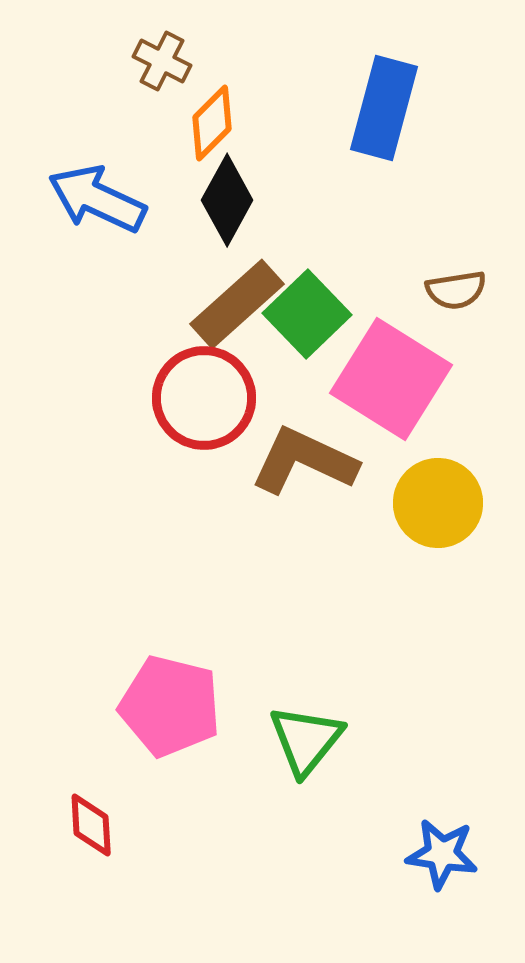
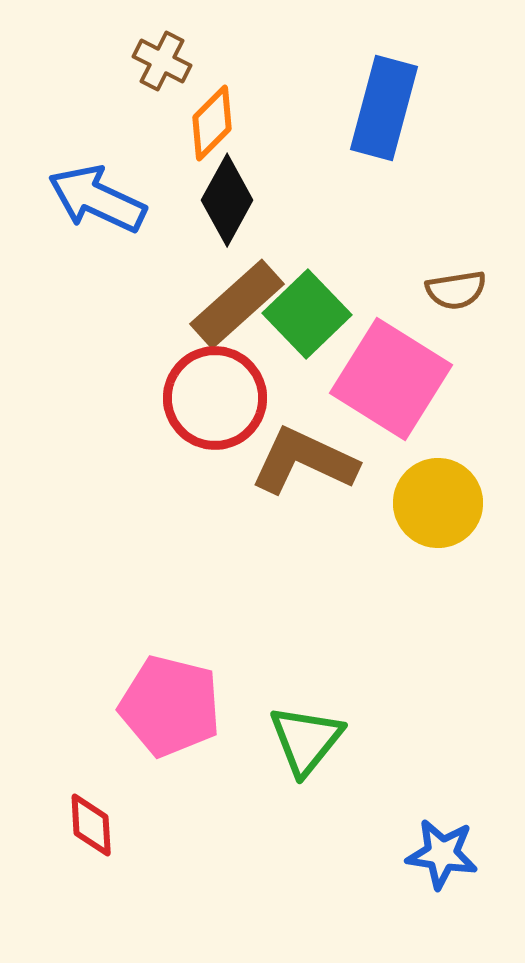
red circle: moved 11 px right
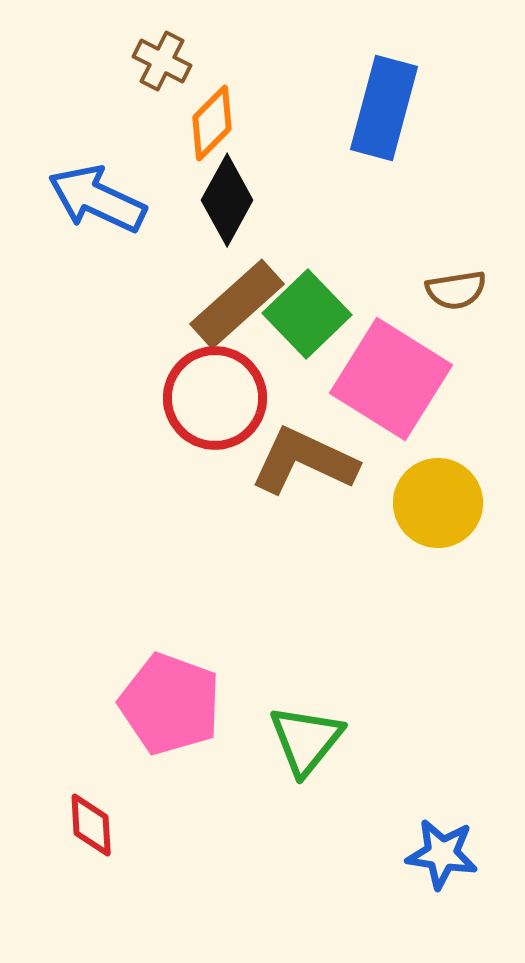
pink pentagon: moved 2 px up; rotated 6 degrees clockwise
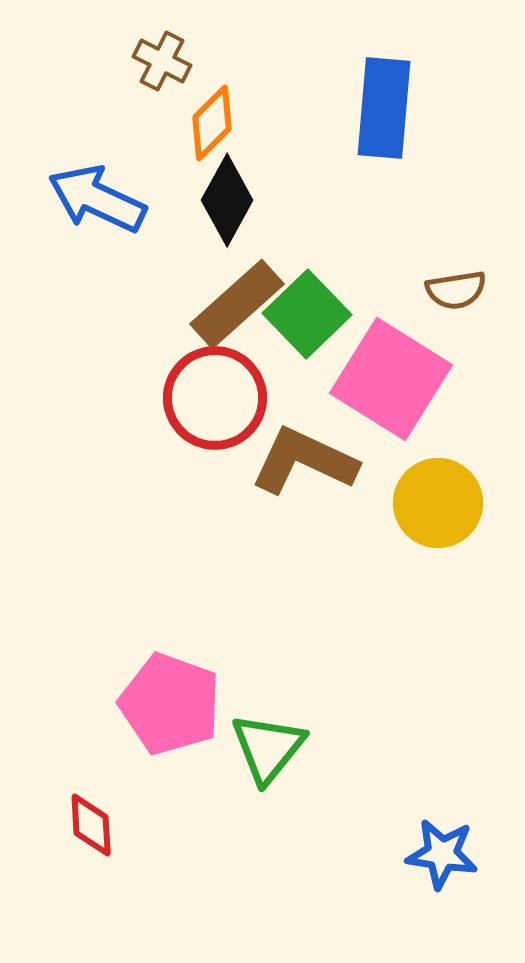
blue rectangle: rotated 10 degrees counterclockwise
green triangle: moved 38 px left, 8 px down
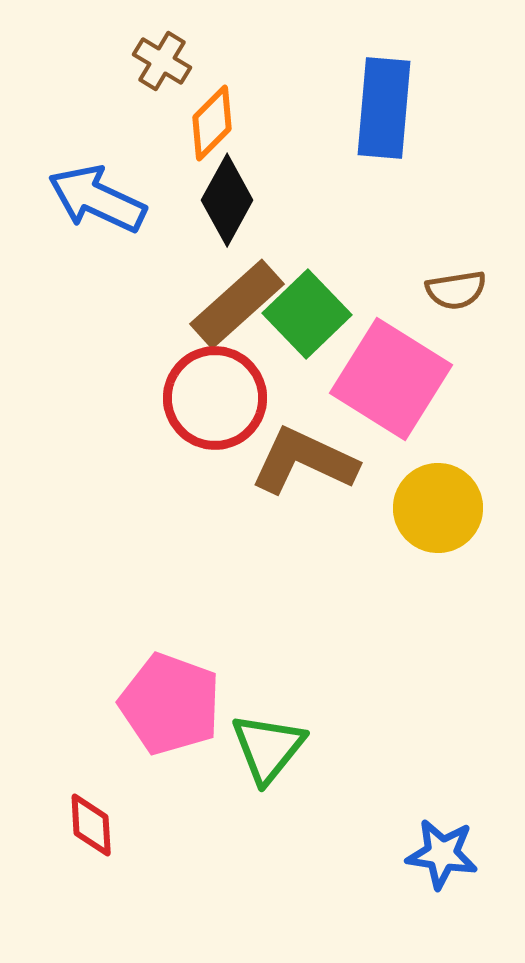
brown cross: rotated 4 degrees clockwise
yellow circle: moved 5 px down
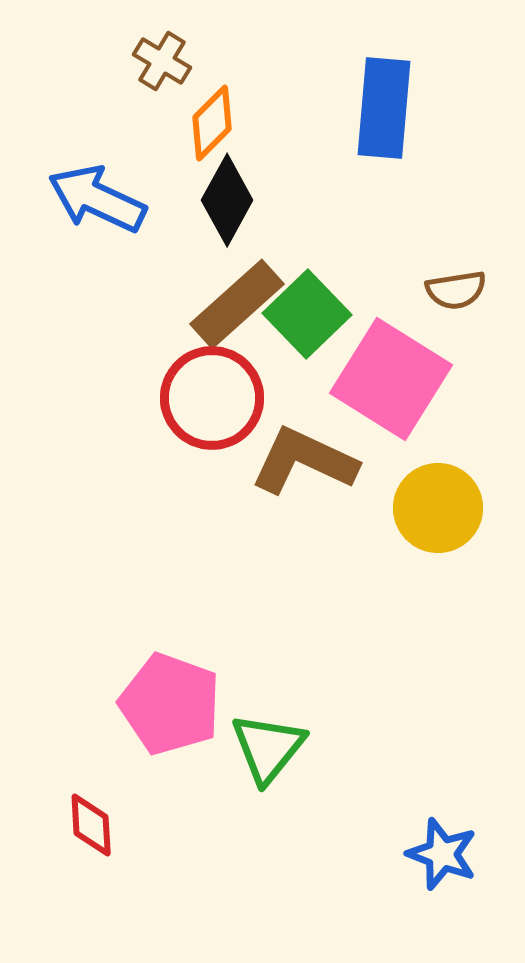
red circle: moved 3 px left
blue star: rotated 12 degrees clockwise
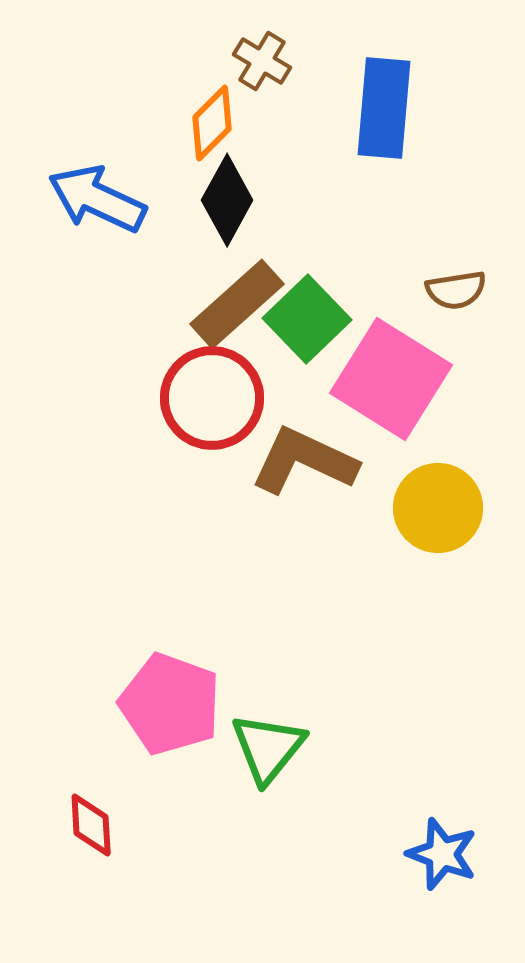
brown cross: moved 100 px right
green square: moved 5 px down
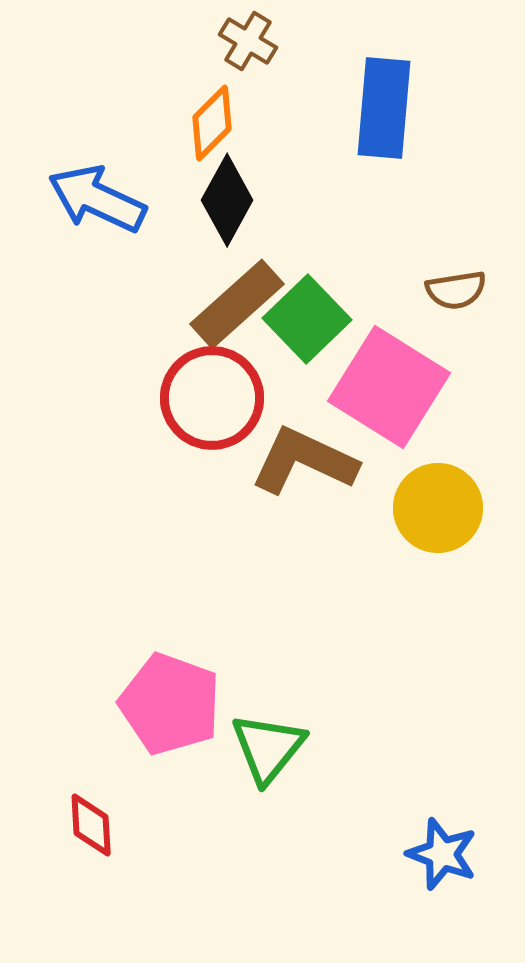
brown cross: moved 14 px left, 20 px up
pink square: moved 2 px left, 8 px down
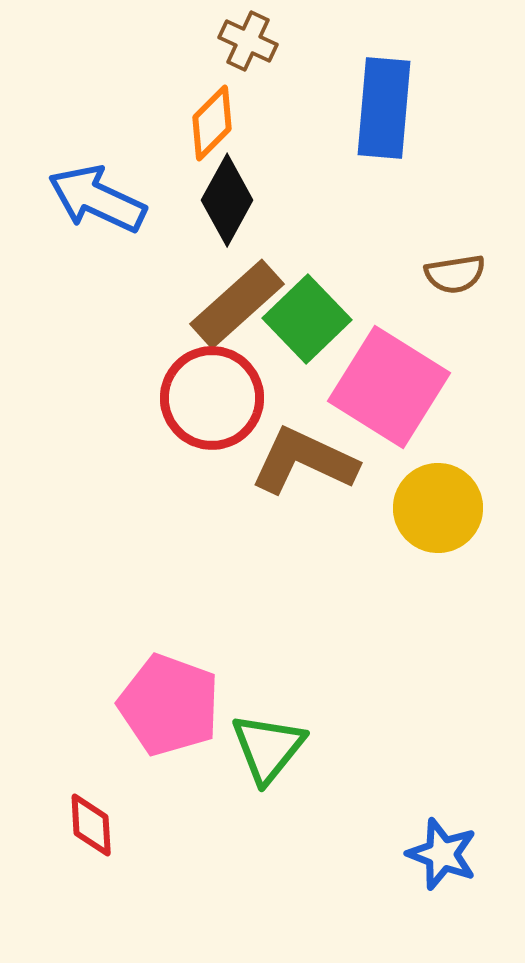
brown cross: rotated 6 degrees counterclockwise
brown semicircle: moved 1 px left, 16 px up
pink pentagon: moved 1 px left, 1 px down
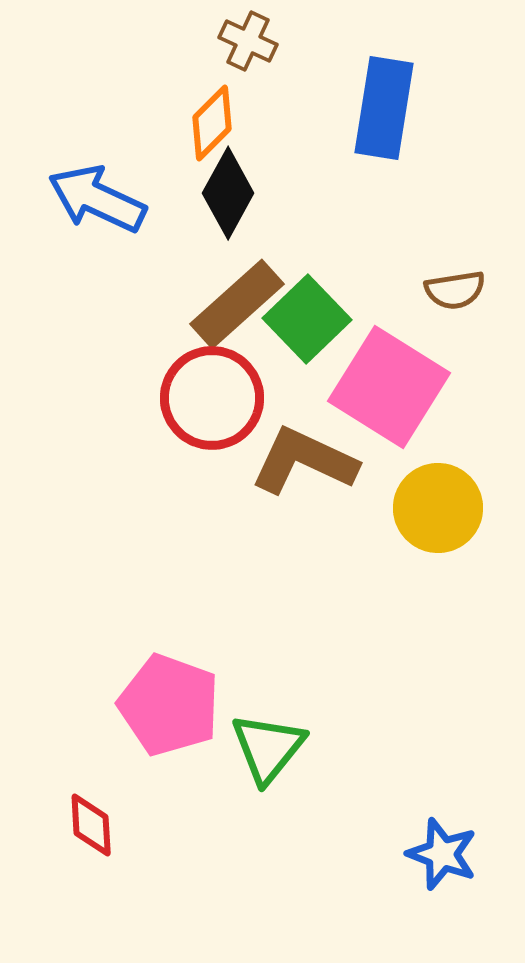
blue rectangle: rotated 4 degrees clockwise
black diamond: moved 1 px right, 7 px up
brown semicircle: moved 16 px down
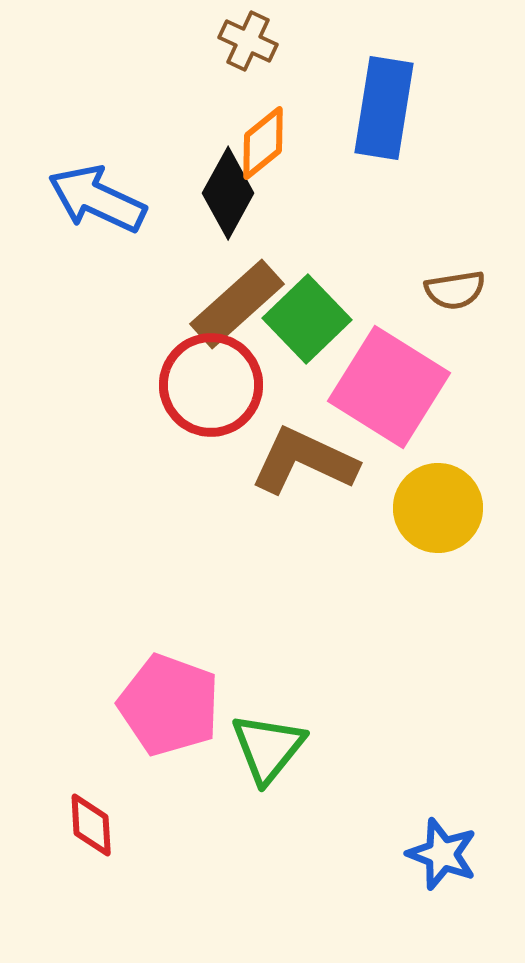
orange diamond: moved 51 px right, 20 px down; rotated 6 degrees clockwise
red circle: moved 1 px left, 13 px up
